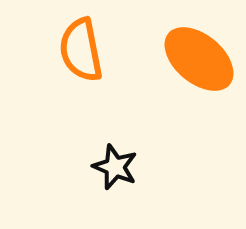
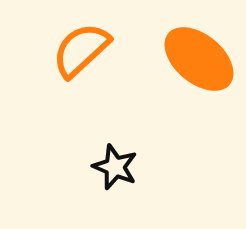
orange semicircle: rotated 58 degrees clockwise
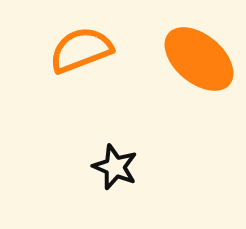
orange semicircle: rotated 22 degrees clockwise
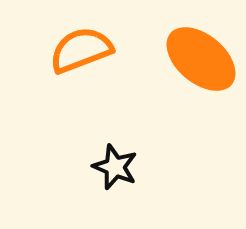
orange ellipse: moved 2 px right
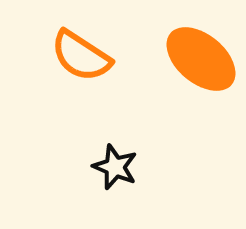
orange semicircle: moved 6 px down; rotated 126 degrees counterclockwise
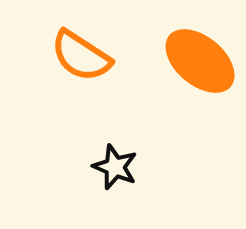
orange ellipse: moved 1 px left, 2 px down
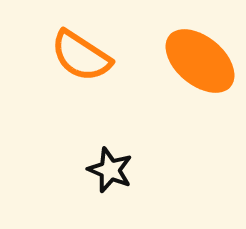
black star: moved 5 px left, 3 px down
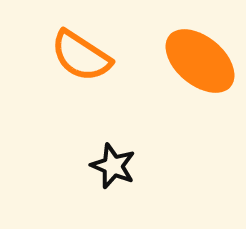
black star: moved 3 px right, 4 px up
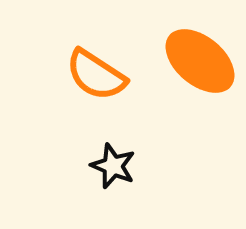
orange semicircle: moved 15 px right, 19 px down
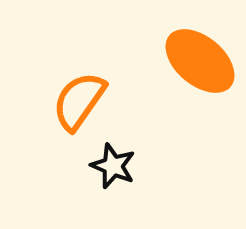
orange semicircle: moved 17 px left, 26 px down; rotated 92 degrees clockwise
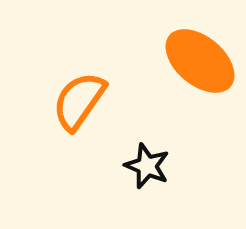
black star: moved 34 px right
